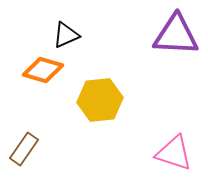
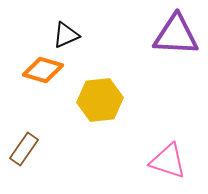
pink triangle: moved 6 px left, 8 px down
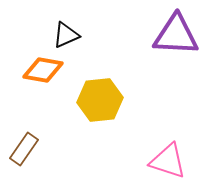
orange diamond: rotated 6 degrees counterclockwise
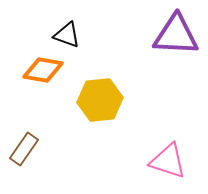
black triangle: moved 1 px right; rotated 44 degrees clockwise
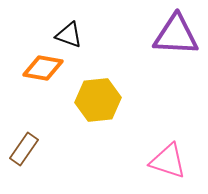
black triangle: moved 2 px right
orange diamond: moved 2 px up
yellow hexagon: moved 2 px left
